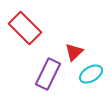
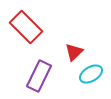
red rectangle: moved 1 px right, 1 px up
purple rectangle: moved 9 px left, 2 px down
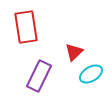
red rectangle: rotated 36 degrees clockwise
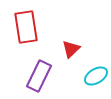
red triangle: moved 3 px left, 3 px up
cyan ellipse: moved 5 px right, 2 px down
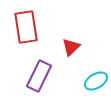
red triangle: moved 2 px up
cyan ellipse: moved 5 px down
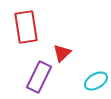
red triangle: moved 9 px left, 6 px down
purple rectangle: moved 1 px down
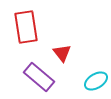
red triangle: rotated 24 degrees counterclockwise
purple rectangle: rotated 76 degrees counterclockwise
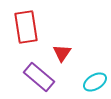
red triangle: rotated 12 degrees clockwise
cyan ellipse: moved 1 px left, 1 px down
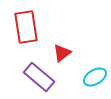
red triangle: rotated 18 degrees clockwise
cyan ellipse: moved 5 px up
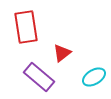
cyan ellipse: moved 1 px left
